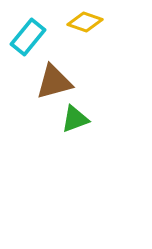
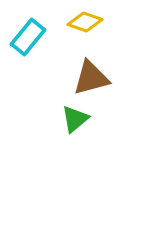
brown triangle: moved 37 px right, 4 px up
green triangle: rotated 20 degrees counterclockwise
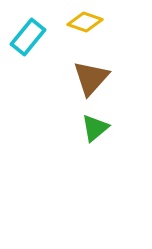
brown triangle: rotated 33 degrees counterclockwise
green triangle: moved 20 px right, 9 px down
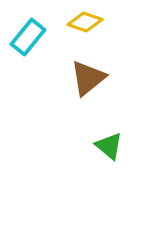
brown triangle: moved 3 px left; rotated 9 degrees clockwise
green triangle: moved 14 px right, 18 px down; rotated 40 degrees counterclockwise
